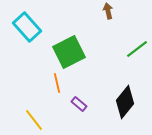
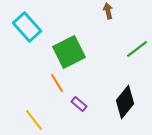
orange line: rotated 18 degrees counterclockwise
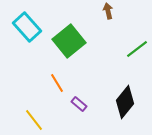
green square: moved 11 px up; rotated 12 degrees counterclockwise
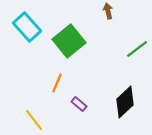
orange line: rotated 54 degrees clockwise
black diamond: rotated 8 degrees clockwise
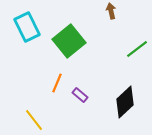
brown arrow: moved 3 px right
cyan rectangle: rotated 16 degrees clockwise
purple rectangle: moved 1 px right, 9 px up
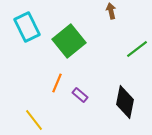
black diamond: rotated 36 degrees counterclockwise
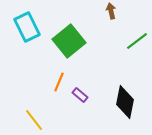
green line: moved 8 px up
orange line: moved 2 px right, 1 px up
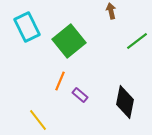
orange line: moved 1 px right, 1 px up
yellow line: moved 4 px right
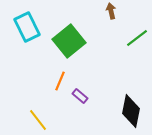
green line: moved 3 px up
purple rectangle: moved 1 px down
black diamond: moved 6 px right, 9 px down
